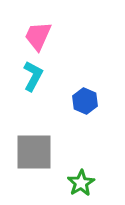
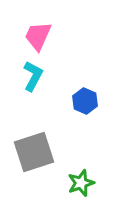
gray square: rotated 18 degrees counterclockwise
green star: rotated 12 degrees clockwise
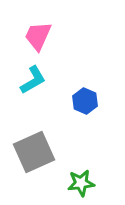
cyan L-shape: moved 4 px down; rotated 32 degrees clockwise
gray square: rotated 6 degrees counterclockwise
green star: rotated 12 degrees clockwise
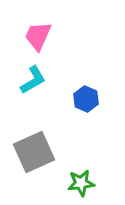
blue hexagon: moved 1 px right, 2 px up
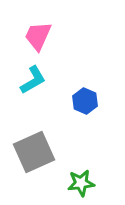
blue hexagon: moved 1 px left, 2 px down
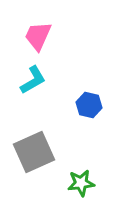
blue hexagon: moved 4 px right, 4 px down; rotated 10 degrees counterclockwise
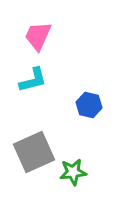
cyan L-shape: rotated 16 degrees clockwise
green star: moved 8 px left, 11 px up
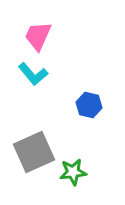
cyan L-shape: moved 6 px up; rotated 64 degrees clockwise
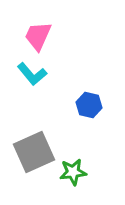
cyan L-shape: moved 1 px left
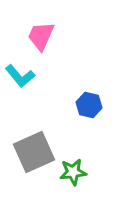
pink trapezoid: moved 3 px right
cyan L-shape: moved 12 px left, 2 px down
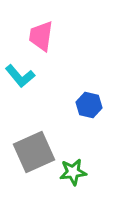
pink trapezoid: rotated 16 degrees counterclockwise
